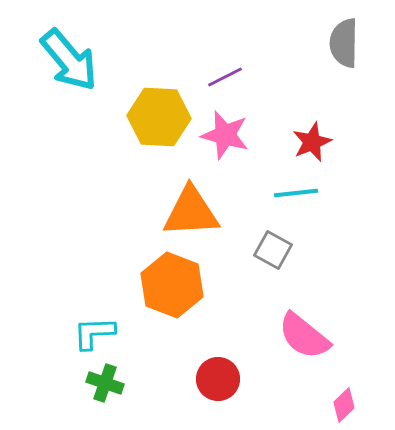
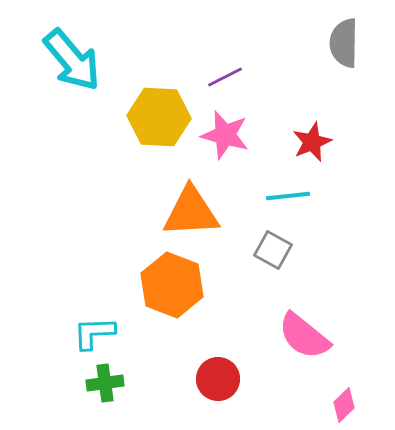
cyan arrow: moved 3 px right
cyan line: moved 8 px left, 3 px down
green cross: rotated 27 degrees counterclockwise
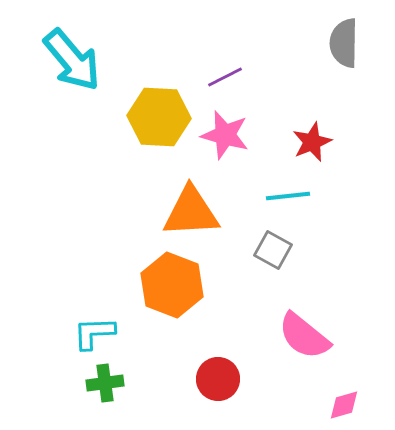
pink diamond: rotated 28 degrees clockwise
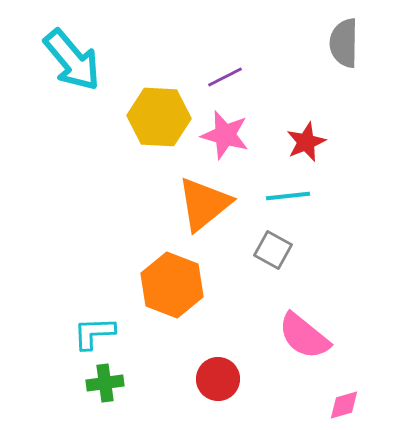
red star: moved 6 px left
orange triangle: moved 13 px right, 8 px up; rotated 36 degrees counterclockwise
